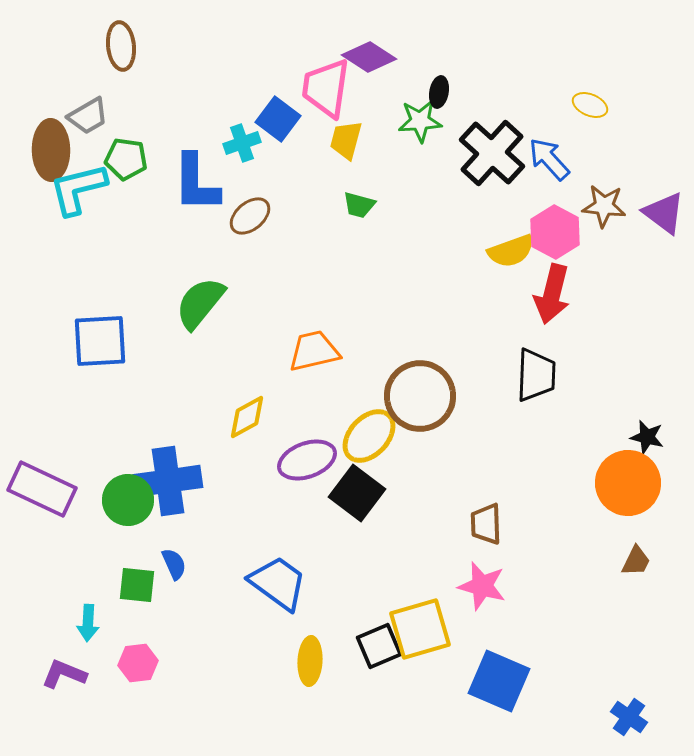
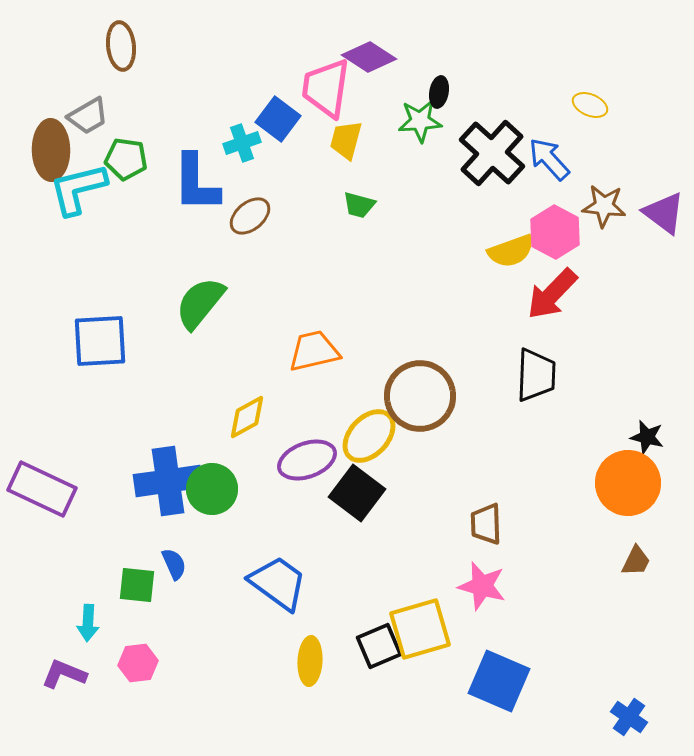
red arrow at (552, 294): rotated 30 degrees clockwise
green circle at (128, 500): moved 84 px right, 11 px up
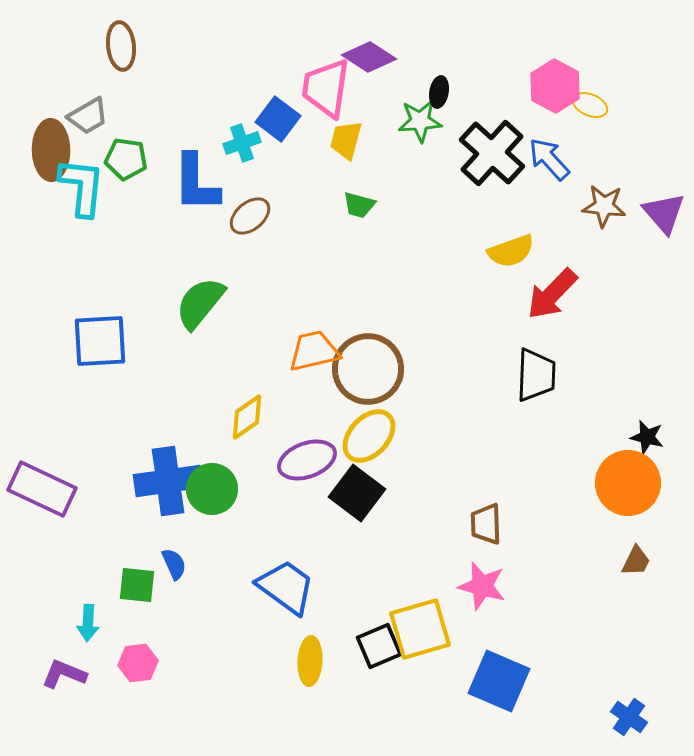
cyan L-shape at (78, 189): moved 4 px right, 2 px up; rotated 110 degrees clockwise
purple triangle at (664, 213): rotated 12 degrees clockwise
pink hexagon at (555, 232): moved 146 px up
brown circle at (420, 396): moved 52 px left, 27 px up
yellow diamond at (247, 417): rotated 6 degrees counterclockwise
blue trapezoid at (278, 583): moved 8 px right, 4 px down
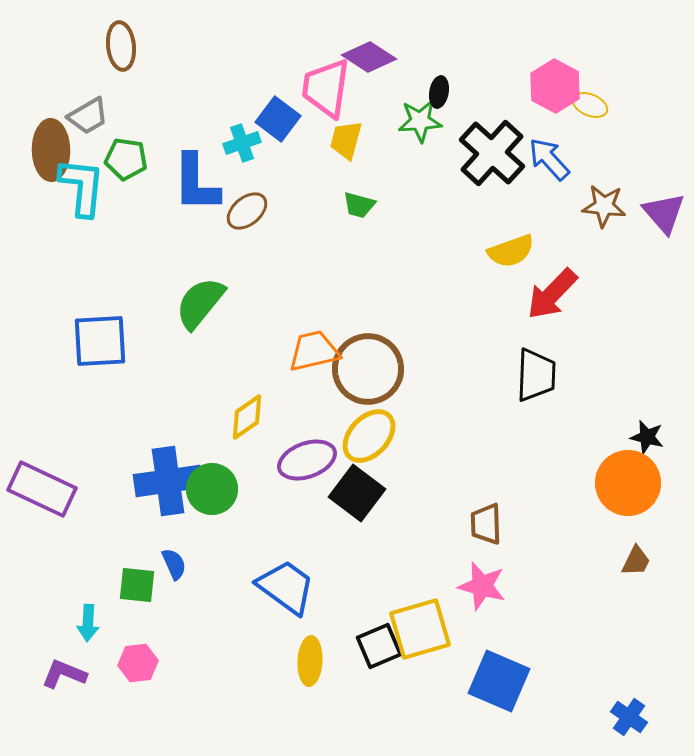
brown ellipse at (250, 216): moved 3 px left, 5 px up
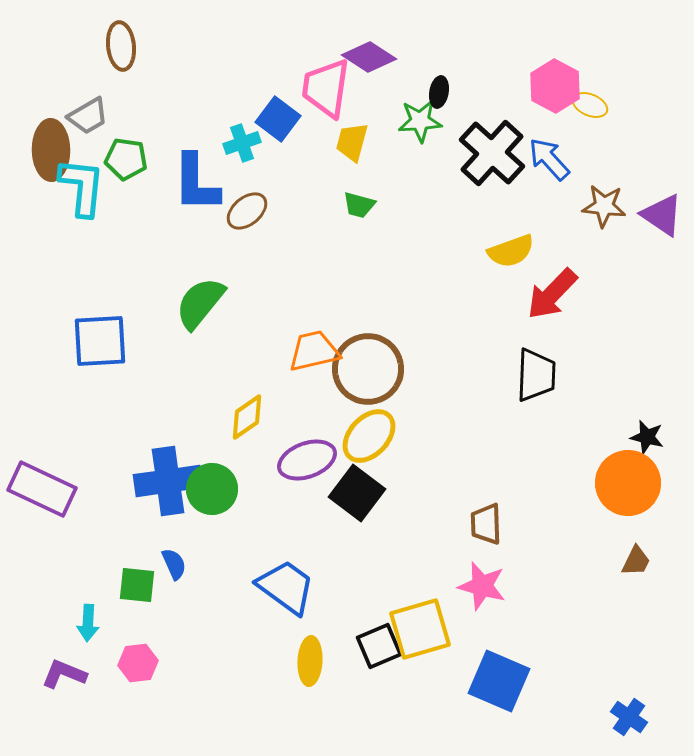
yellow trapezoid at (346, 140): moved 6 px right, 2 px down
purple triangle at (664, 213): moved 2 px left, 2 px down; rotated 15 degrees counterclockwise
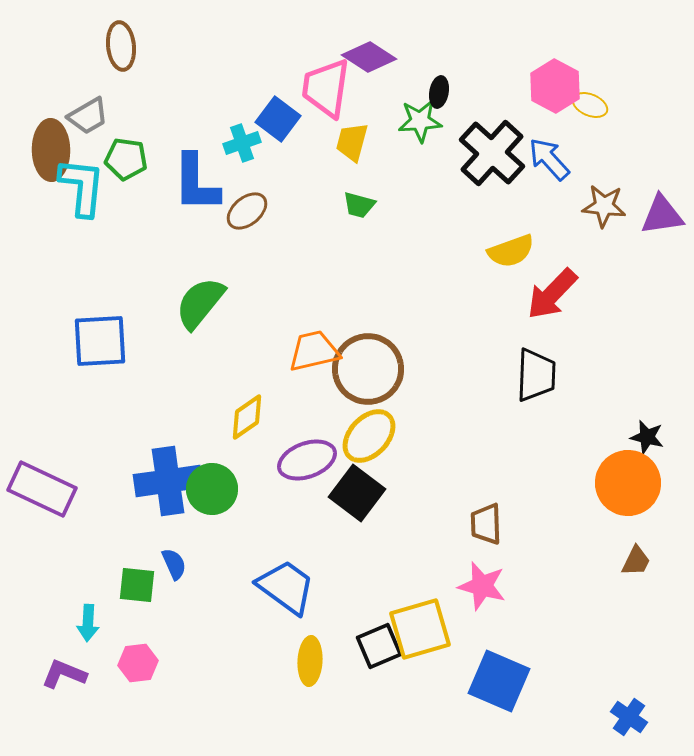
purple triangle at (662, 215): rotated 42 degrees counterclockwise
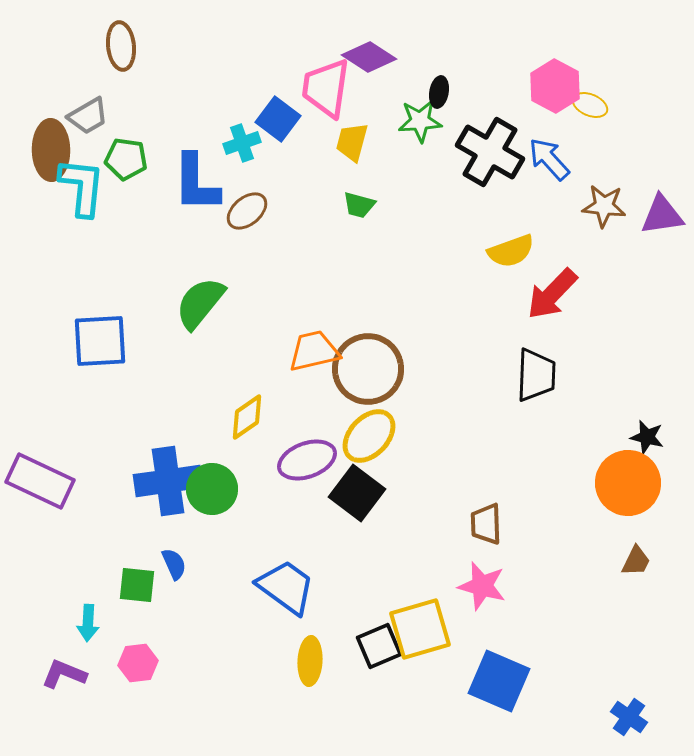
black cross at (492, 153): moved 2 px left, 1 px up; rotated 12 degrees counterclockwise
purple rectangle at (42, 489): moved 2 px left, 8 px up
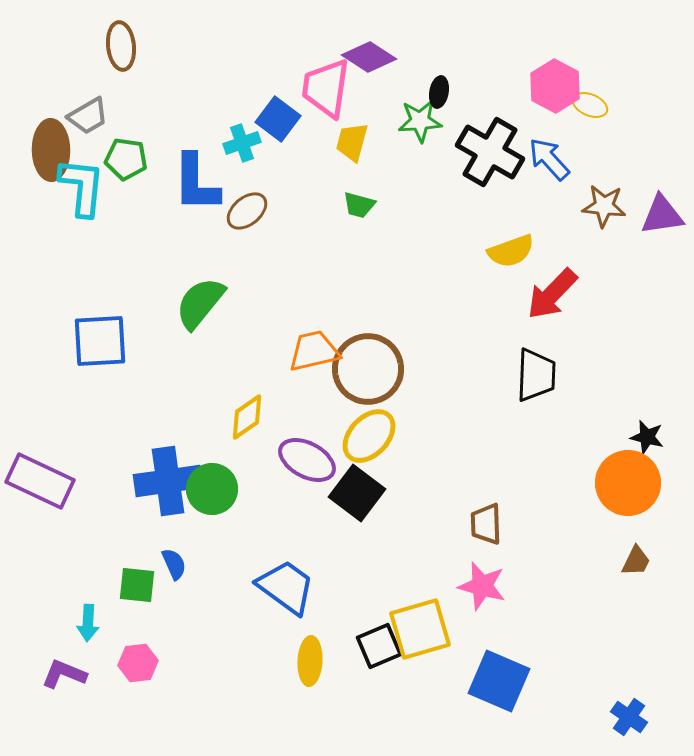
purple ellipse at (307, 460): rotated 48 degrees clockwise
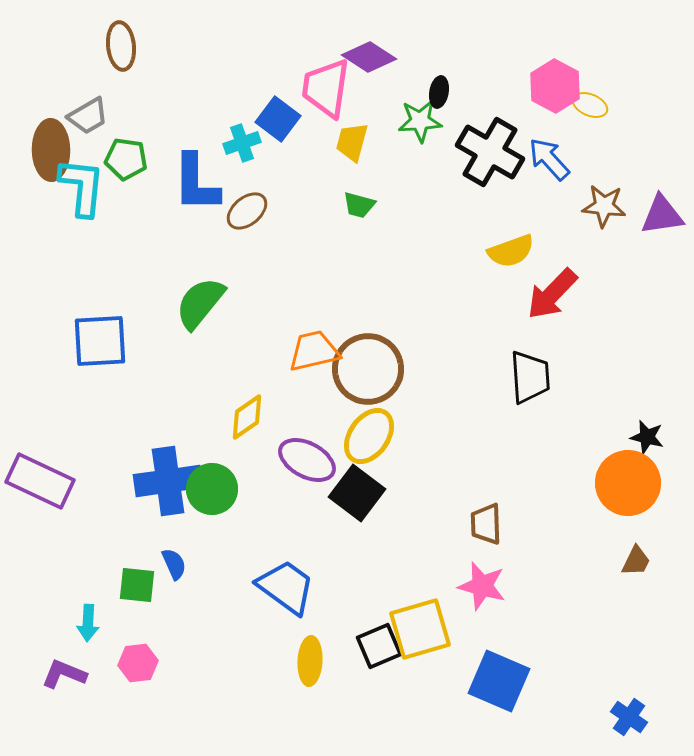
black trapezoid at (536, 375): moved 6 px left, 2 px down; rotated 6 degrees counterclockwise
yellow ellipse at (369, 436): rotated 8 degrees counterclockwise
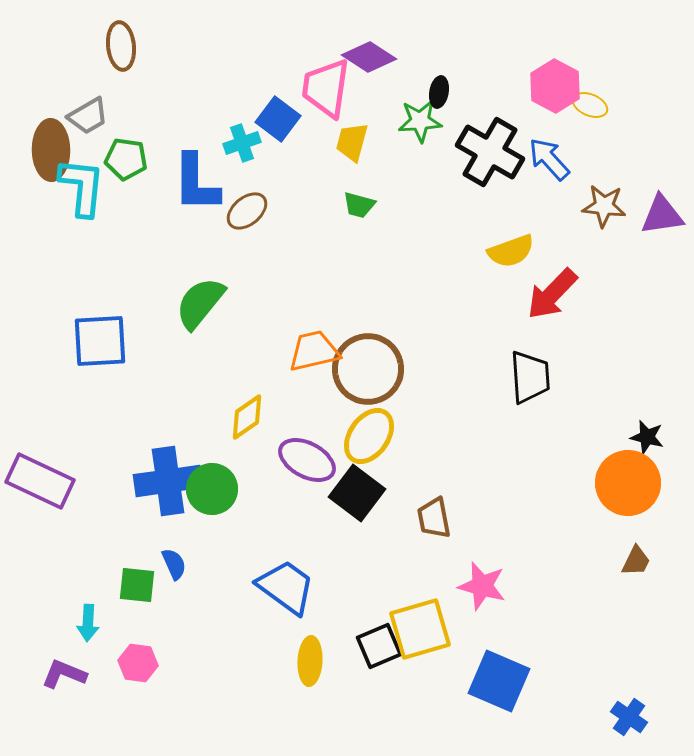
brown trapezoid at (486, 524): moved 52 px left, 6 px up; rotated 9 degrees counterclockwise
pink hexagon at (138, 663): rotated 15 degrees clockwise
